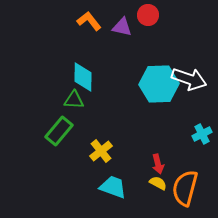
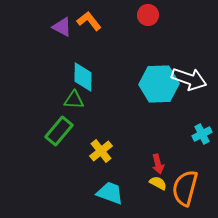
purple triangle: moved 60 px left; rotated 15 degrees clockwise
cyan trapezoid: moved 3 px left, 6 px down
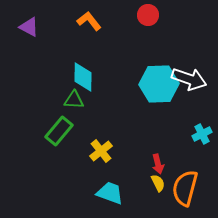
purple triangle: moved 33 px left
yellow semicircle: rotated 36 degrees clockwise
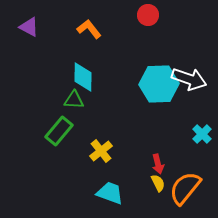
orange L-shape: moved 8 px down
cyan cross: rotated 18 degrees counterclockwise
orange semicircle: rotated 24 degrees clockwise
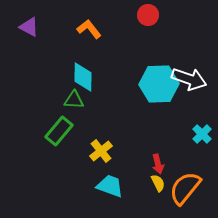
cyan trapezoid: moved 7 px up
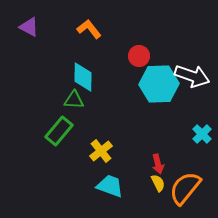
red circle: moved 9 px left, 41 px down
white arrow: moved 3 px right, 3 px up
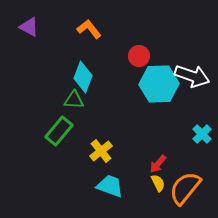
cyan diamond: rotated 20 degrees clockwise
red arrow: rotated 54 degrees clockwise
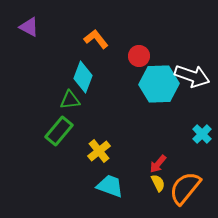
orange L-shape: moved 7 px right, 10 px down
green triangle: moved 4 px left; rotated 10 degrees counterclockwise
yellow cross: moved 2 px left
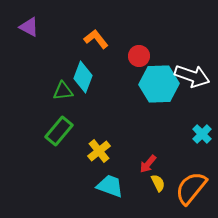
green triangle: moved 7 px left, 9 px up
red arrow: moved 10 px left
orange semicircle: moved 6 px right
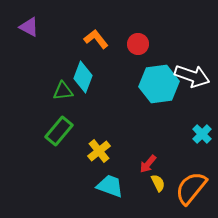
red circle: moved 1 px left, 12 px up
cyan hexagon: rotated 6 degrees counterclockwise
